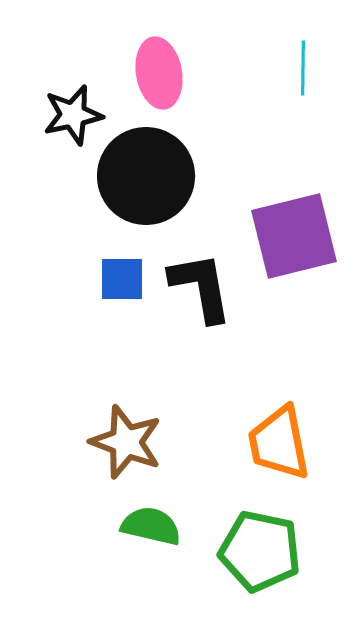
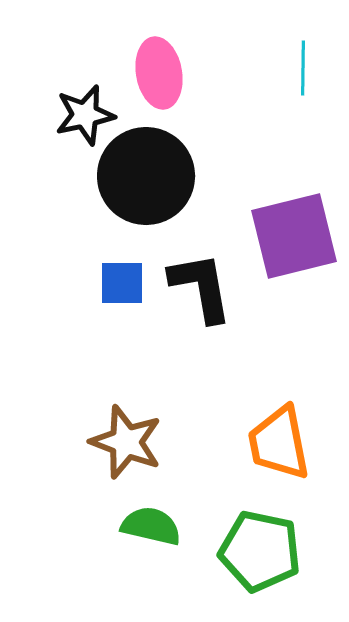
black star: moved 12 px right
blue square: moved 4 px down
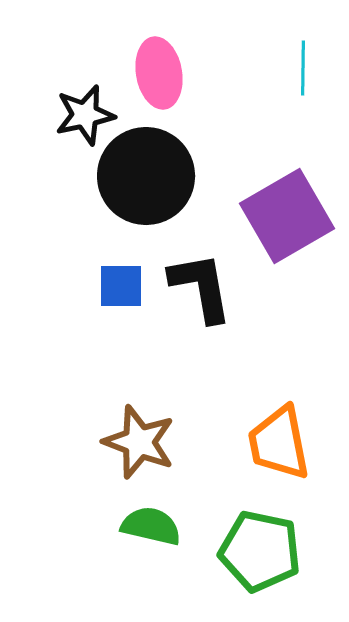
purple square: moved 7 px left, 20 px up; rotated 16 degrees counterclockwise
blue square: moved 1 px left, 3 px down
brown star: moved 13 px right
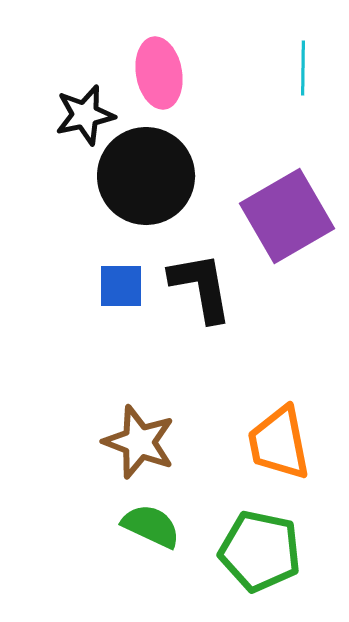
green semicircle: rotated 12 degrees clockwise
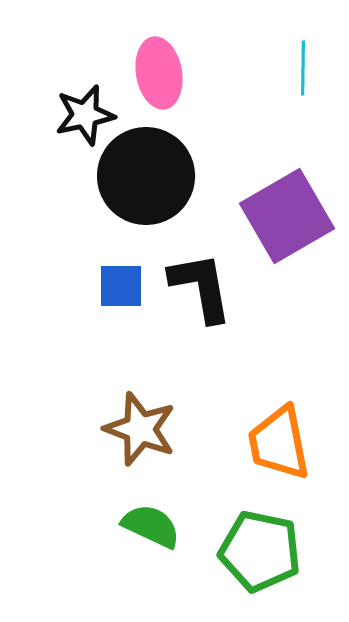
brown star: moved 1 px right, 13 px up
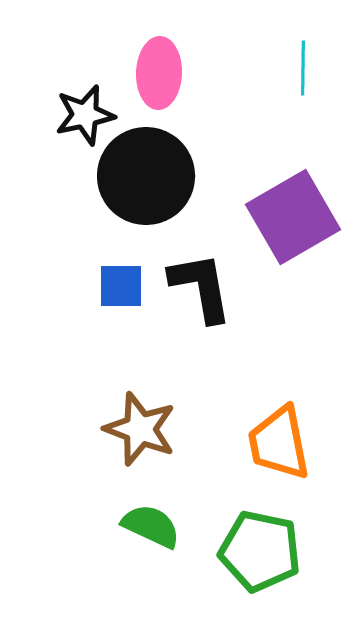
pink ellipse: rotated 12 degrees clockwise
purple square: moved 6 px right, 1 px down
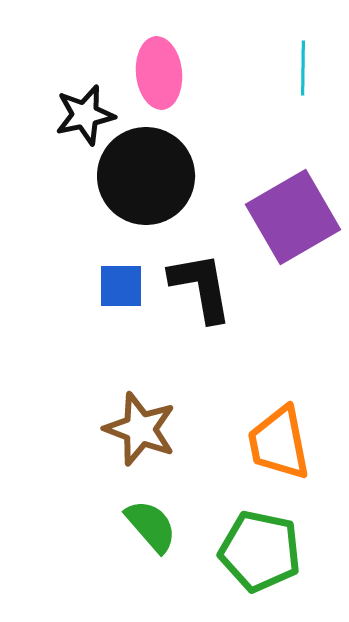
pink ellipse: rotated 8 degrees counterclockwise
green semicircle: rotated 24 degrees clockwise
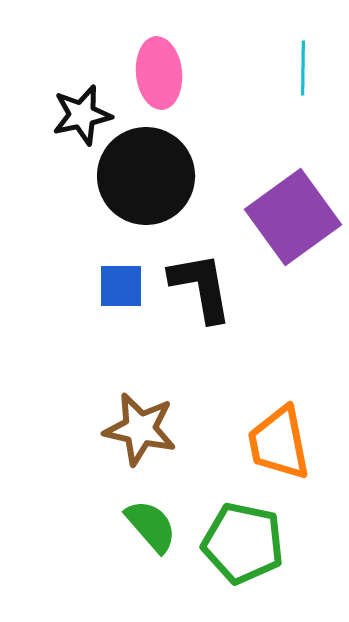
black star: moved 3 px left
purple square: rotated 6 degrees counterclockwise
brown star: rotated 8 degrees counterclockwise
green pentagon: moved 17 px left, 8 px up
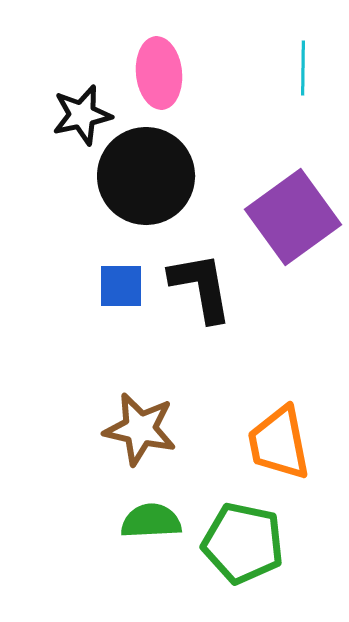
green semicircle: moved 5 px up; rotated 52 degrees counterclockwise
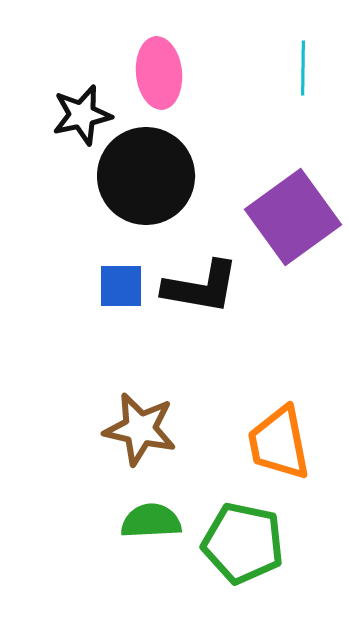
black L-shape: rotated 110 degrees clockwise
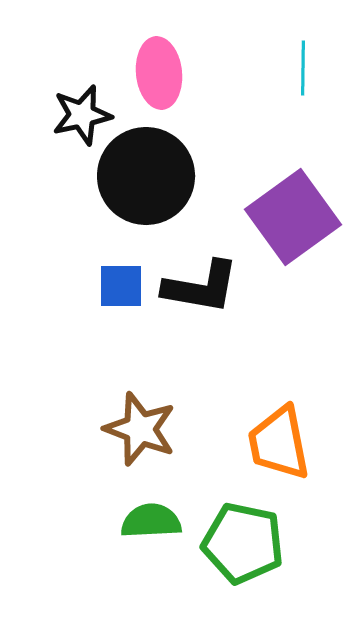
brown star: rotated 8 degrees clockwise
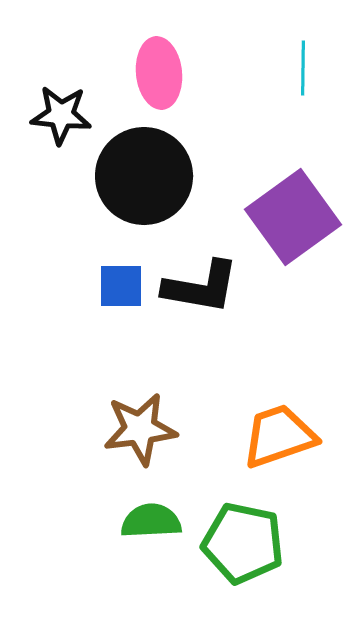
black star: moved 21 px left; rotated 18 degrees clockwise
black circle: moved 2 px left
brown star: rotated 28 degrees counterclockwise
orange trapezoid: moved 7 px up; rotated 82 degrees clockwise
